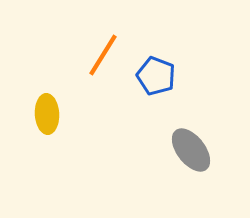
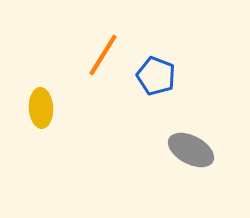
yellow ellipse: moved 6 px left, 6 px up
gray ellipse: rotated 24 degrees counterclockwise
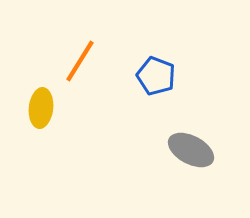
orange line: moved 23 px left, 6 px down
yellow ellipse: rotated 9 degrees clockwise
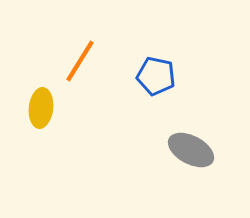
blue pentagon: rotated 9 degrees counterclockwise
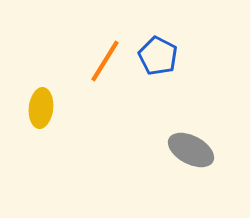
orange line: moved 25 px right
blue pentagon: moved 2 px right, 20 px up; rotated 15 degrees clockwise
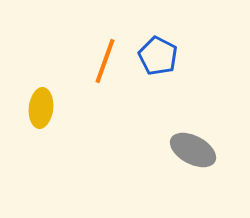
orange line: rotated 12 degrees counterclockwise
gray ellipse: moved 2 px right
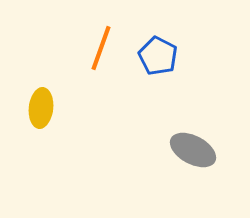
orange line: moved 4 px left, 13 px up
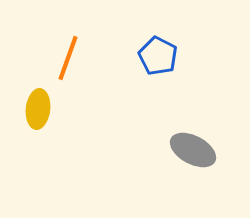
orange line: moved 33 px left, 10 px down
yellow ellipse: moved 3 px left, 1 px down
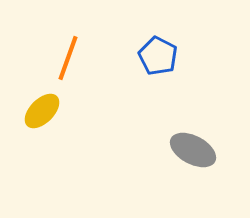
yellow ellipse: moved 4 px right, 2 px down; rotated 39 degrees clockwise
